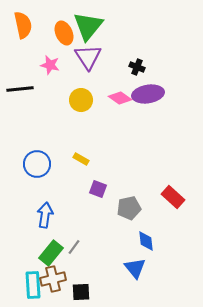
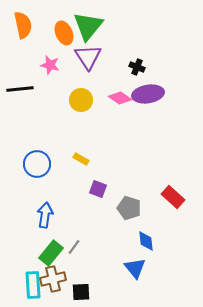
gray pentagon: rotated 30 degrees clockwise
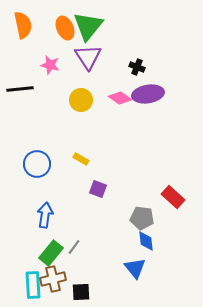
orange ellipse: moved 1 px right, 5 px up
gray pentagon: moved 13 px right, 10 px down; rotated 10 degrees counterclockwise
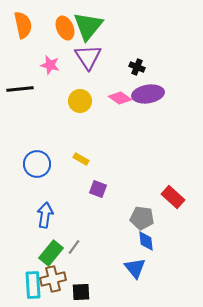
yellow circle: moved 1 px left, 1 px down
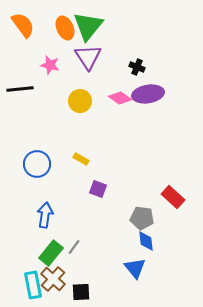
orange semicircle: rotated 24 degrees counterclockwise
brown cross: rotated 35 degrees counterclockwise
cyan rectangle: rotated 8 degrees counterclockwise
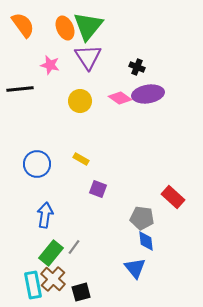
black square: rotated 12 degrees counterclockwise
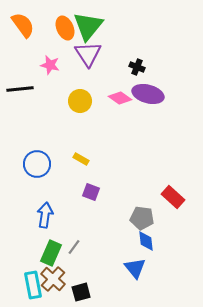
purple triangle: moved 3 px up
purple ellipse: rotated 24 degrees clockwise
purple square: moved 7 px left, 3 px down
green rectangle: rotated 15 degrees counterclockwise
